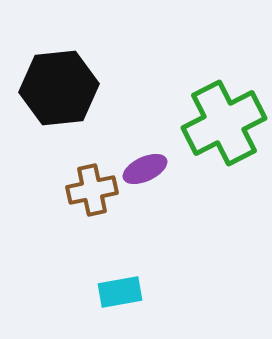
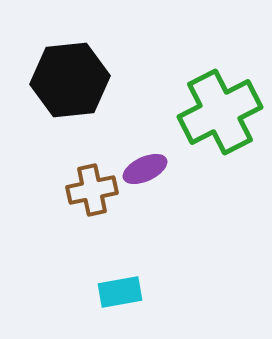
black hexagon: moved 11 px right, 8 px up
green cross: moved 4 px left, 11 px up
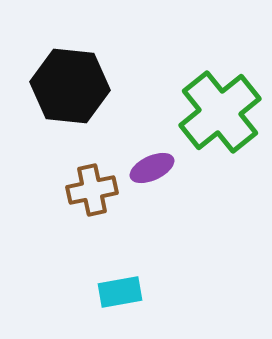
black hexagon: moved 6 px down; rotated 12 degrees clockwise
green cross: rotated 12 degrees counterclockwise
purple ellipse: moved 7 px right, 1 px up
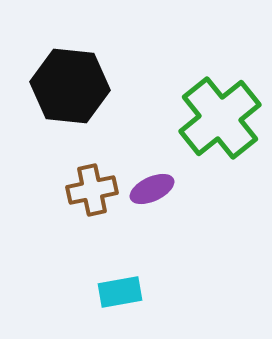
green cross: moved 6 px down
purple ellipse: moved 21 px down
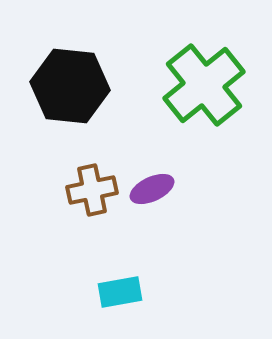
green cross: moved 16 px left, 33 px up
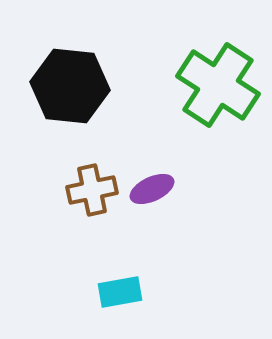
green cross: moved 14 px right; rotated 18 degrees counterclockwise
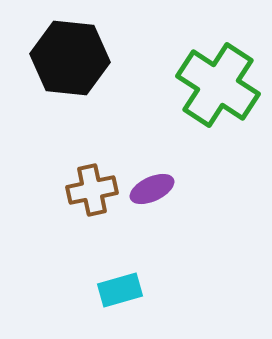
black hexagon: moved 28 px up
cyan rectangle: moved 2 px up; rotated 6 degrees counterclockwise
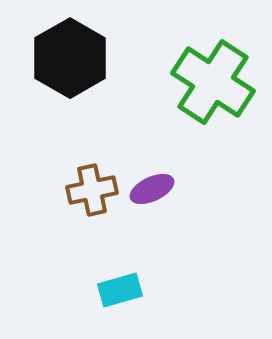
black hexagon: rotated 24 degrees clockwise
green cross: moved 5 px left, 3 px up
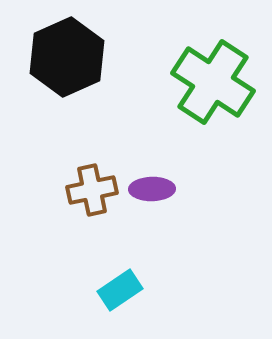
black hexagon: moved 3 px left, 1 px up; rotated 6 degrees clockwise
purple ellipse: rotated 24 degrees clockwise
cyan rectangle: rotated 18 degrees counterclockwise
